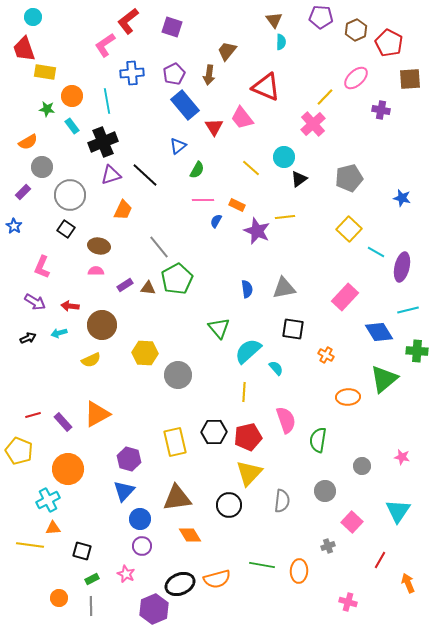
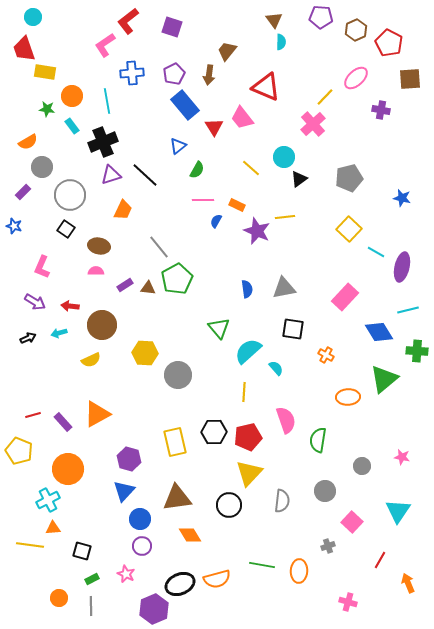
blue star at (14, 226): rotated 14 degrees counterclockwise
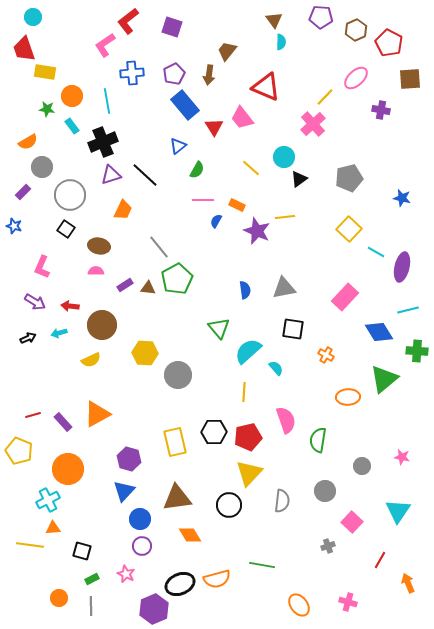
blue semicircle at (247, 289): moved 2 px left, 1 px down
orange ellipse at (299, 571): moved 34 px down; rotated 40 degrees counterclockwise
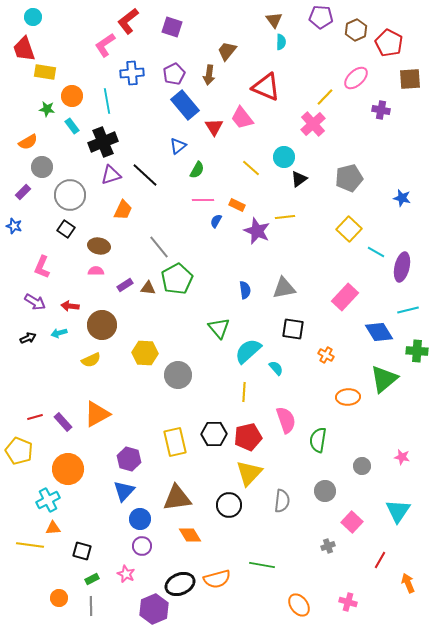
red line at (33, 415): moved 2 px right, 2 px down
black hexagon at (214, 432): moved 2 px down
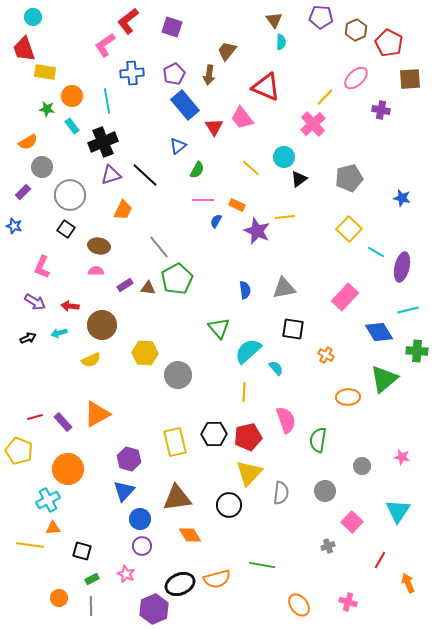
gray semicircle at (282, 501): moved 1 px left, 8 px up
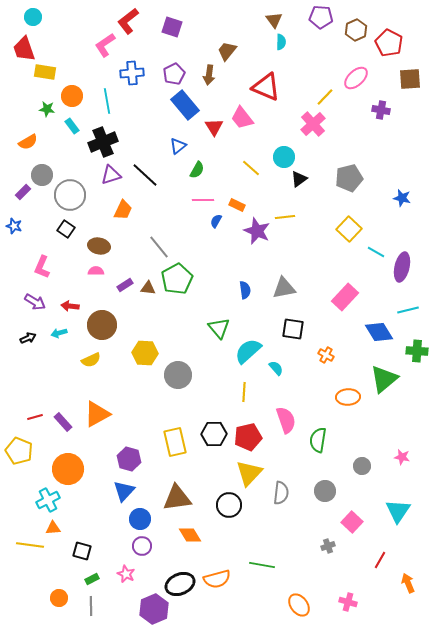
gray circle at (42, 167): moved 8 px down
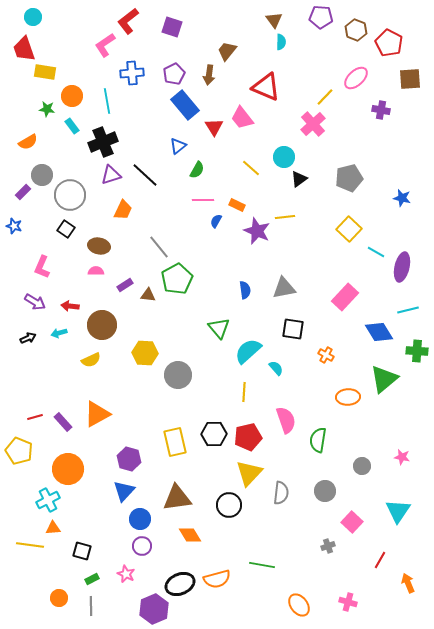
brown hexagon at (356, 30): rotated 15 degrees counterclockwise
brown triangle at (148, 288): moved 7 px down
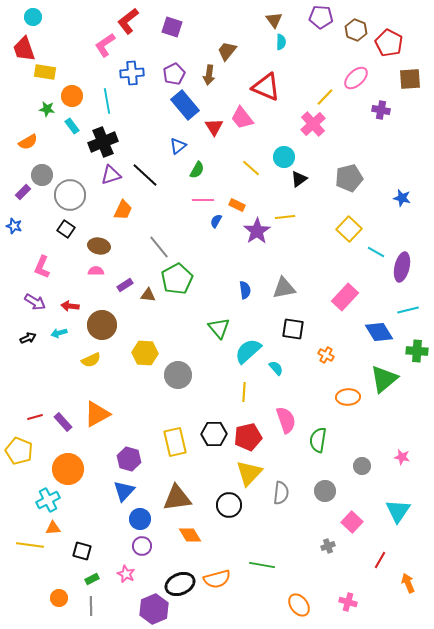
purple star at (257, 231): rotated 16 degrees clockwise
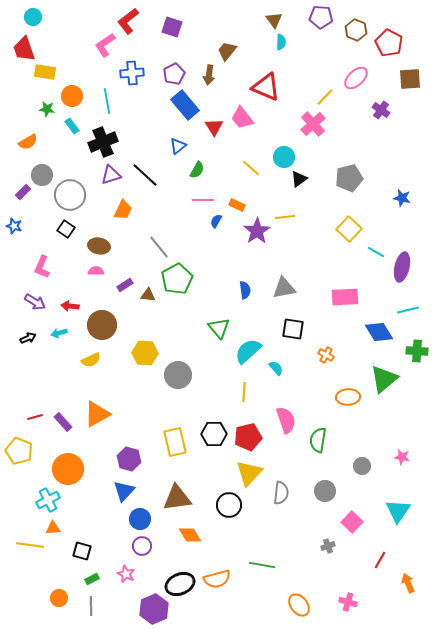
purple cross at (381, 110): rotated 24 degrees clockwise
pink rectangle at (345, 297): rotated 44 degrees clockwise
